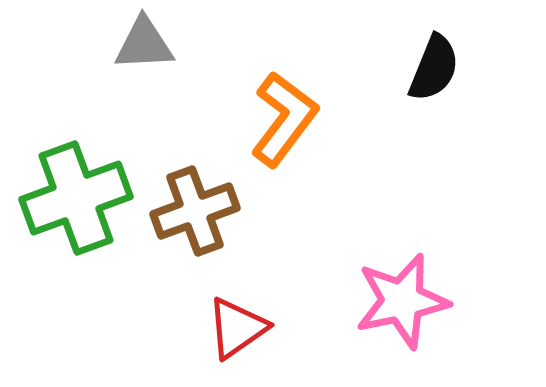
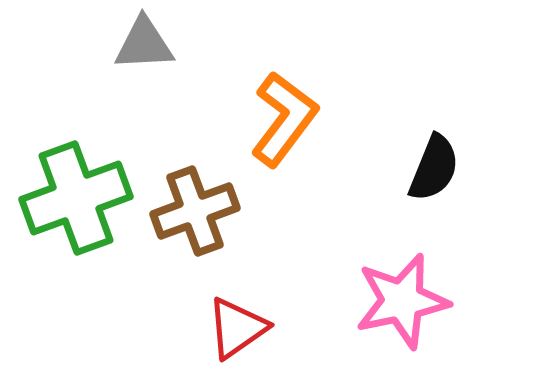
black semicircle: moved 100 px down
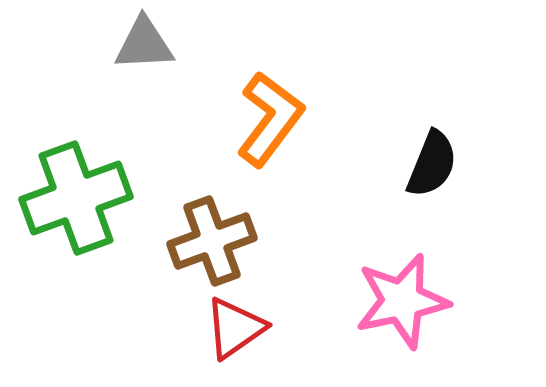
orange L-shape: moved 14 px left
black semicircle: moved 2 px left, 4 px up
brown cross: moved 17 px right, 30 px down
red triangle: moved 2 px left
